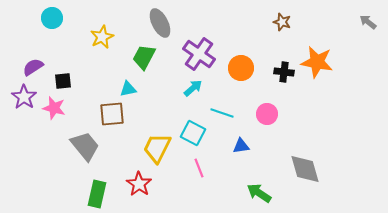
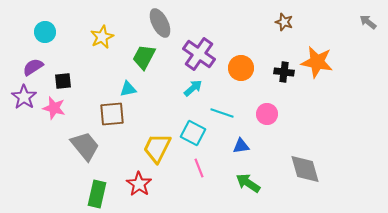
cyan circle: moved 7 px left, 14 px down
brown star: moved 2 px right
green arrow: moved 11 px left, 10 px up
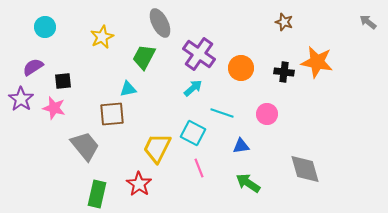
cyan circle: moved 5 px up
purple star: moved 3 px left, 2 px down
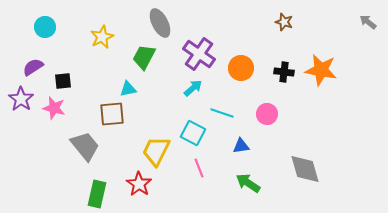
orange star: moved 4 px right, 8 px down
yellow trapezoid: moved 1 px left, 3 px down
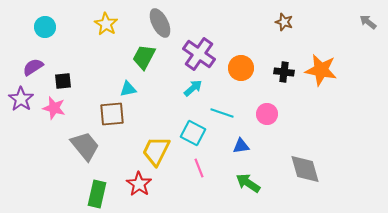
yellow star: moved 4 px right, 13 px up; rotated 15 degrees counterclockwise
